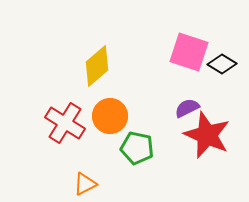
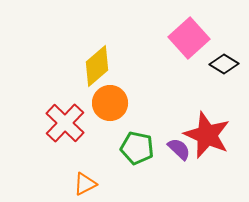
pink square: moved 14 px up; rotated 30 degrees clockwise
black diamond: moved 2 px right
purple semicircle: moved 8 px left, 41 px down; rotated 70 degrees clockwise
orange circle: moved 13 px up
red cross: rotated 12 degrees clockwise
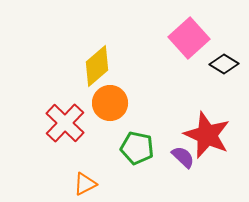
purple semicircle: moved 4 px right, 8 px down
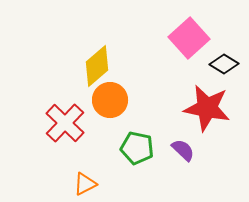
orange circle: moved 3 px up
red star: moved 27 px up; rotated 12 degrees counterclockwise
purple semicircle: moved 7 px up
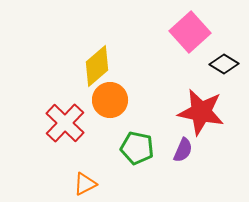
pink square: moved 1 px right, 6 px up
red star: moved 6 px left, 4 px down
purple semicircle: rotated 70 degrees clockwise
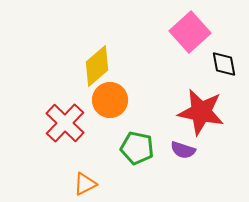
black diamond: rotated 48 degrees clockwise
purple semicircle: rotated 85 degrees clockwise
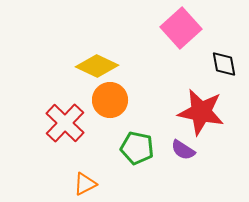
pink square: moved 9 px left, 4 px up
yellow diamond: rotated 66 degrees clockwise
purple semicircle: rotated 15 degrees clockwise
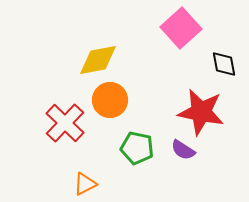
yellow diamond: moved 1 px right, 6 px up; rotated 36 degrees counterclockwise
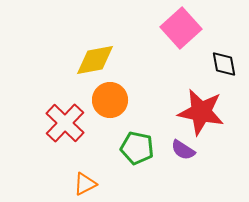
yellow diamond: moved 3 px left
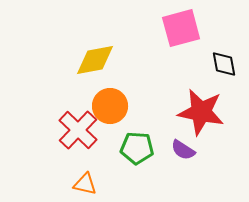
pink square: rotated 27 degrees clockwise
orange circle: moved 6 px down
red cross: moved 13 px right, 7 px down
green pentagon: rotated 8 degrees counterclockwise
orange triangle: rotated 40 degrees clockwise
